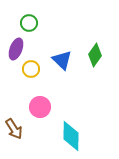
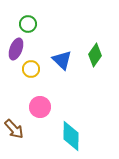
green circle: moved 1 px left, 1 px down
brown arrow: rotated 10 degrees counterclockwise
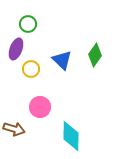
brown arrow: rotated 30 degrees counterclockwise
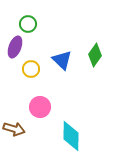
purple ellipse: moved 1 px left, 2 px up
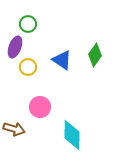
blue triangle: rotated 10 degrees counterclockwise
yellow circle: moved 3 px left, 2 px up
cyan diamond: moved 1 px right, 1 px up
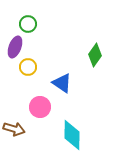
blue triangle: moved 23 px down
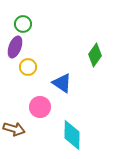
green circle: moved 5 px left
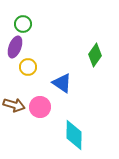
brown arrow: moved 24 px up
cyan diamond: moved 2 px right
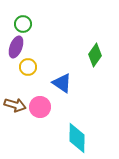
purple ellipse: moved 1 px right
brown arrow: moved 1 px right
cyan diamond: moved 3 px right, 3 px down
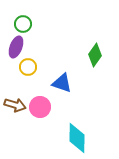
blue triangle: rotated 15 degrees counterclockwise
